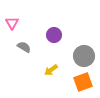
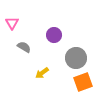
gray circle: moved 8 px left, 2 px down
yellow arrow: moved 9 px left, 3 px down
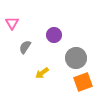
gray semicircle: moved 1 px right; rotated 88 degrees counterclockwise
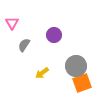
gray semicircle: moved 1 px left, 2 px up
gray circle: moved 8 px down
orange square: moved 1 px left, 1 px down
